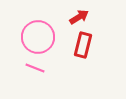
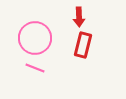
red arrow: rotated 120 degrees clockwise
pink circle: moved 3 px left, 1 px down
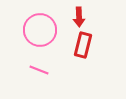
pink circle: moved 5 px right, 8 px up
pink line: moved 4 px right, 2 px down
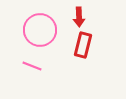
pink line: moved 7 px left, 4 px up
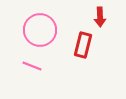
red arrow: moved 21 px right
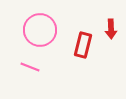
red arrow: moved 11 px right, 12 px down
pink line: moved 2 px left, 1 px down
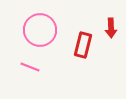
red arrow: moved 1 px up
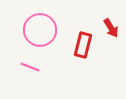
red arrow: rotated 30 degrees counterclockwise
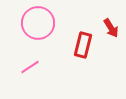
pink circle: moved 2 px left, 7 px up
pink line: rotated 54 degrees counterclockwise
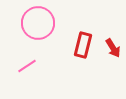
red arrow: moved 2 px right, 20 px down
pink line: moved 3 px left, 1 px up
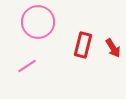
pink circle: moved 1 px up
